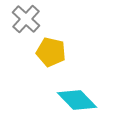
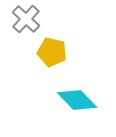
yellow pentagon: moved 1 px right
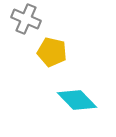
gray cross: rotated 20 degrees counterclockwise
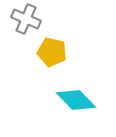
cyan diamond: moved 1 px left
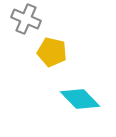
cyan diamond: moved 4 px right, 1 px up
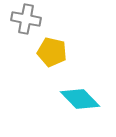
gray cross: rotated 12 degrees counterclockwise
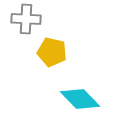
gray cross: rotated 8 degrees counterclockwise
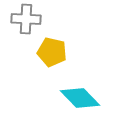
cyan diamond: moved 1 px up
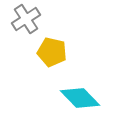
gray cross: rotated 36 degrees counterclockwise
